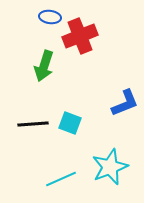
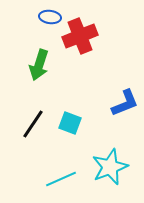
green arrow: moved 5 px left, 1 px up
black line: rotated 52 degrees counterclockwise
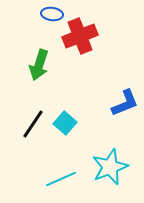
blue ellipse: moved 2 px right, 3 px up
cyan square: moved 5 px left; rotated 20 degrees clockwise
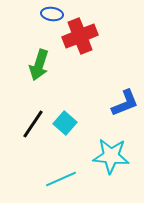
cyan star: moved 1 px right, 11 px up; rotated 27 degrees clockwise
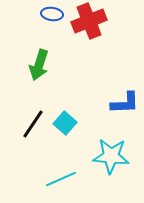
red cross: moved 9 px right, 15 px up
blue L-shape: rotated 20 degrees clockwise
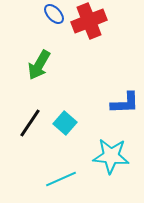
blue ellipse: moved 2 px right; rotated 40 degrees clockwise
green arrow: rotated 12 degrees clockwise
black line: moved 3 px left, 1 px up
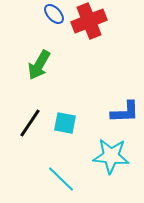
blue L-shape: moved 9 px down
cyan square: rotated 30 degrees counterclockwise
cyan line: rotated 68 degrees clockwise
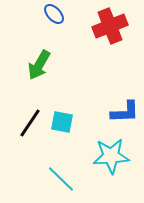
red cross: moved 21 px right, 5 px down
cyan square: moved 3 px left, 1 px up
cyan star: rotated 9 degrees counterclockwise
